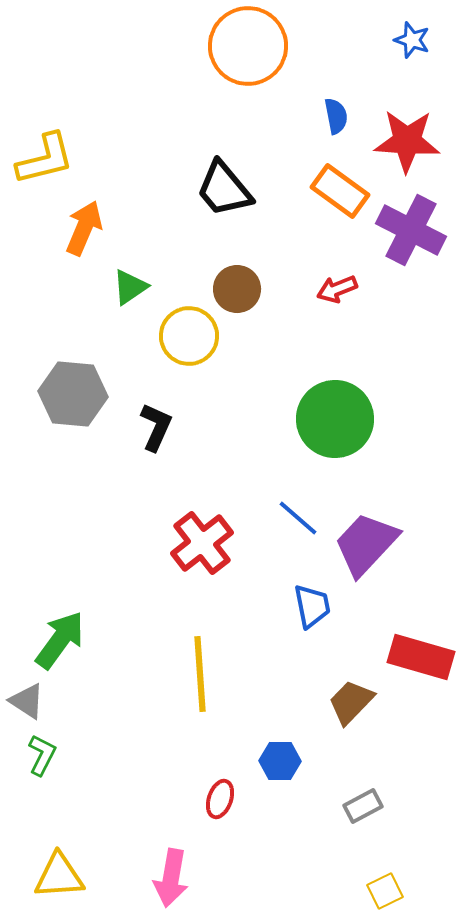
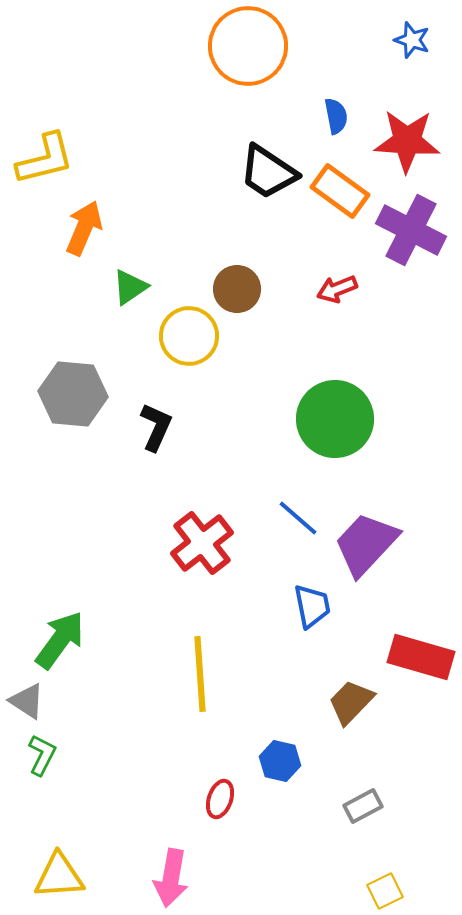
black trapezoid: moved 44 px right, 17 px up; rotated 16 degrees counterclockwise
blue hexagon: rotated 12 degrees clockwise
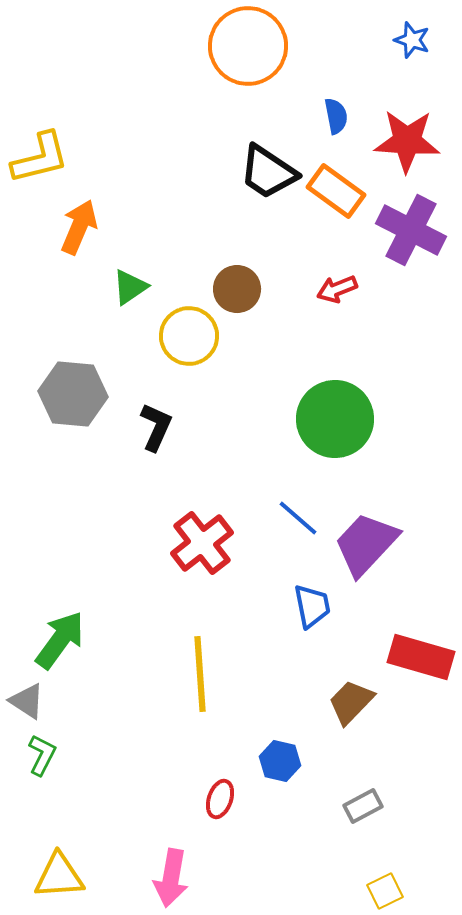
yellow L-shape: moved 5 px left, 1 px up
orange rectangle: moved 4 px left
orange arrow: moved 5 px left, 1 px up
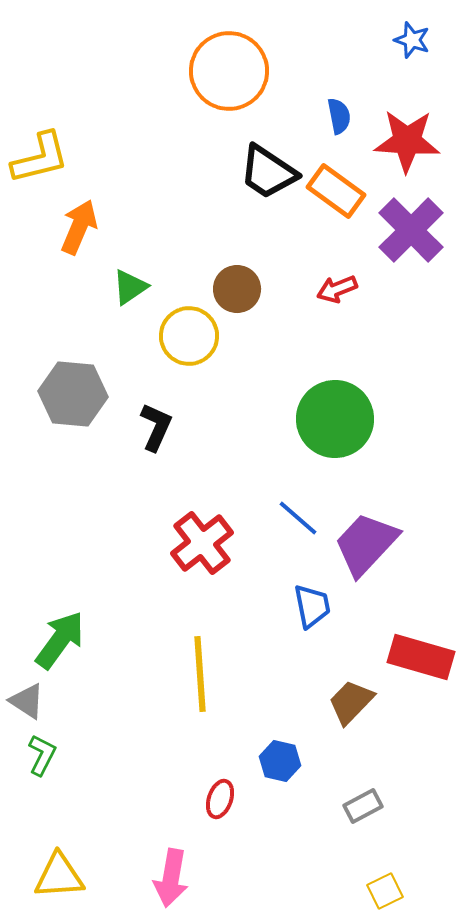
orange circle: moved 19 px left, 25 px down
blue semicircle: moved 3 px right
purple cross: rotated 18 degrees clockwise
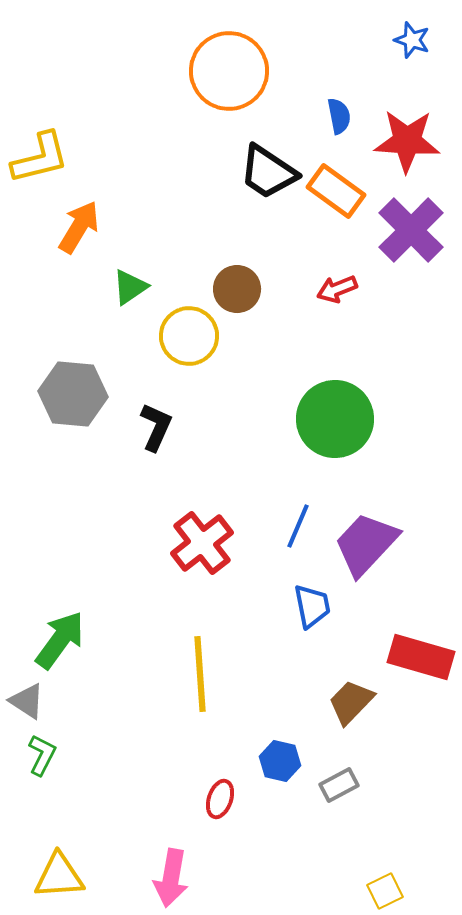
orange arrow: rotated 8 degrees clockwise
blue line: moved 8 px down; rotated 72 degrees clockwise
gray rectangle: moved 24 px left, 21 px up
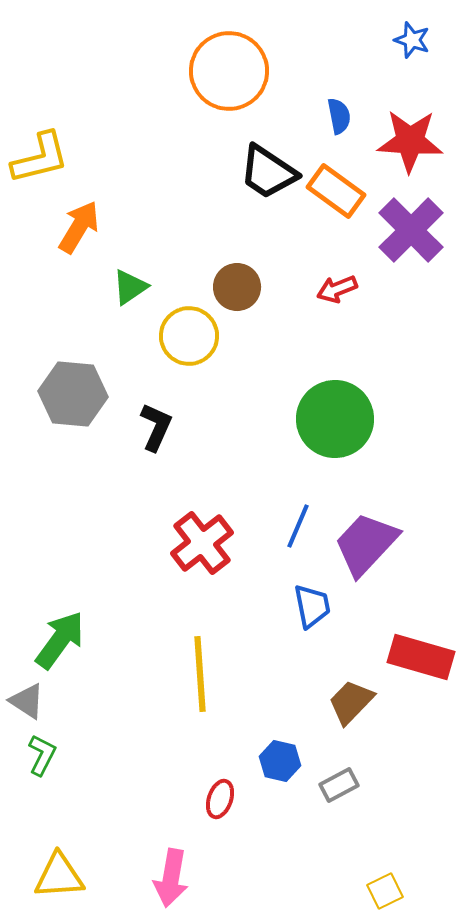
red star: moved 3 px right
brown circle: moved 2 px up
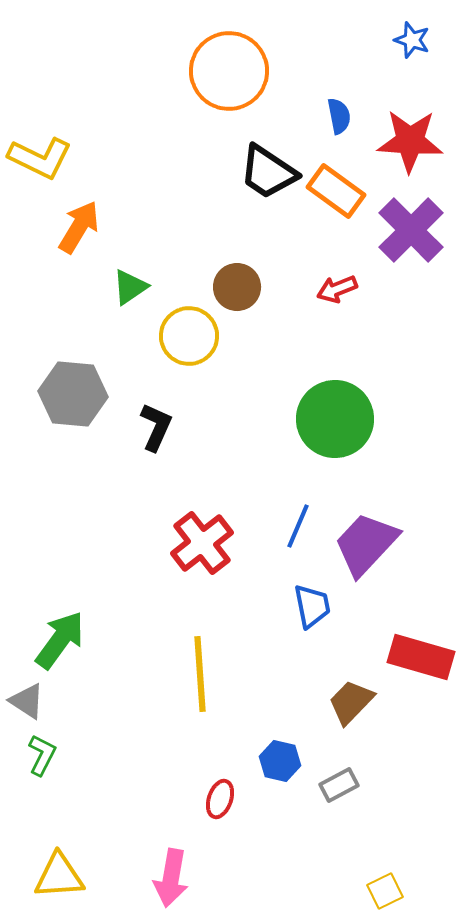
yellow L-shape: rotated 40 degrees clockwise
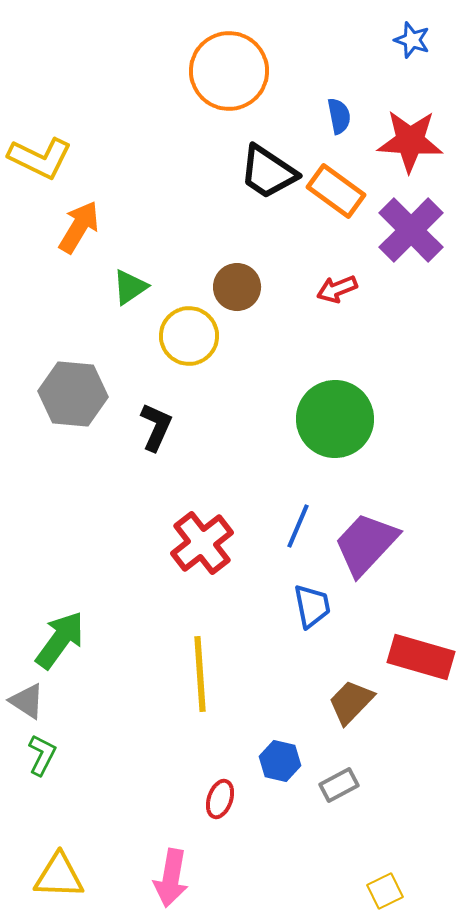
yellow triangle: rotated 6 degrees clockwise
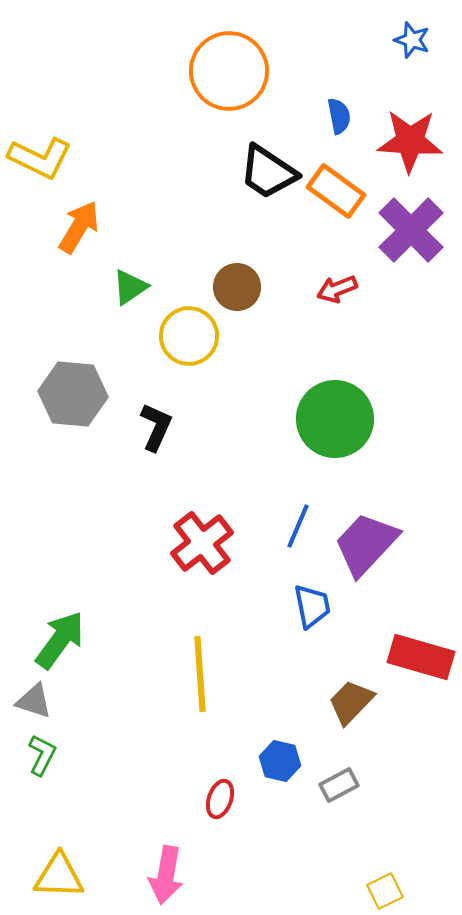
gray triangle: moved 7 px right; rotated 15 degrees counterclockwise
pink arrow: moved 5 px left, 3 px up
